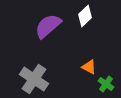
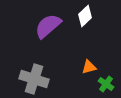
orange triangle: rotated 42 degrees counterclockwise
gray cross: rotated 16 degrees counterclockwise
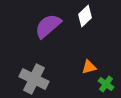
gray cross: rotated 8 degrees clockwise
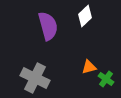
purple semicircle: rotated 116 degrees clockwise
gray cross: moved 1 px right, 1 px up
green cross: moved 5 px up
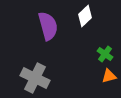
orange triangle: moved 20 px right, 9 px down
green cross: moved 1 px left, 25 px up
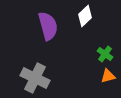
orange triangle: moved 1 px left
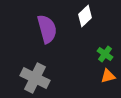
purple semicircle: moved 1 px left, 3 px down
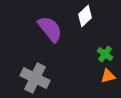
purple semicircle: moved 3 px right; rotated 24 degrees counterclockwise
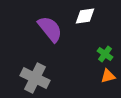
white diamond: rotated 35 degrees clockwise
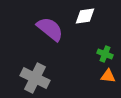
purple semicircle: rotated 12 degrees counterclockwise
green cross: rotated 14 degrees counterclockwise
orange triangle: rotated 21 degrees clockwise
